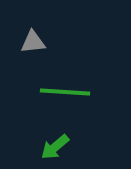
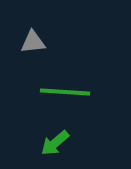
green arrow: moved 4 px up
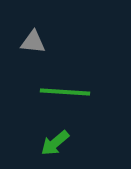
gray triangle: rotated 12 degrees clockwise
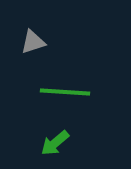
gray triangle: rotated 24 degrees counterclockwise
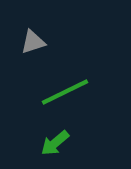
green line: rotated 30 degrees counterclockwise
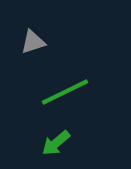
green arrow: moved 1 px right
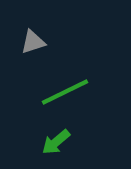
green arrow: moved 1 px up
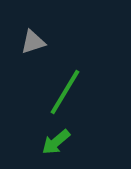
green line: rotated 33 degrees counterclockwise
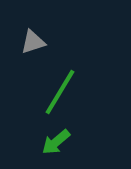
green line: moved 5 px left
